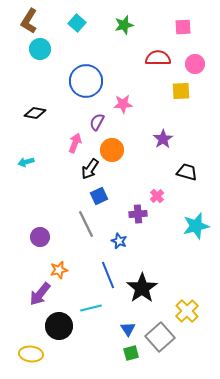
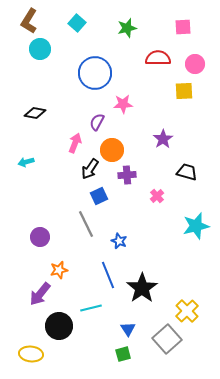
green star: moved 3 px right, 3 px down
blue circle: moved 9 px right, 8 px up
yellow square: moved 3 px right
purple cross: moved 11 px left, 39 px up
gray square: moved 7 px right, 2 px down
green square: moved 8 px left, 1 px down
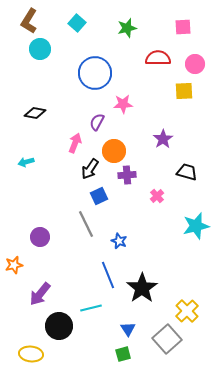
orange circle: moved 2 px right, 1 px down
orange star: moved 45 px left, 5 px up
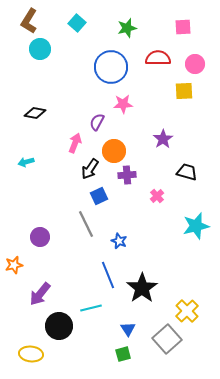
blue circle: moved 16 px right, 6 px up
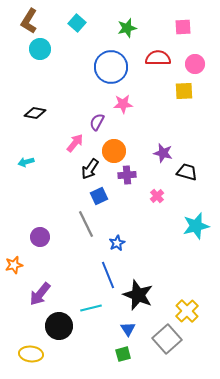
purple star: moved 14 px down; rotated 24 degrees counterclockwise
pink arrow: rotated 18 degrees clockwise
blue star: moved 2 px left, 2 px down; rotated 21 degrees clockwise
black star: moved 4 px left, 7 px down; rotated 16 degrees counterclockwise
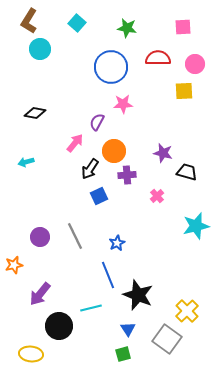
green star: rotated 24 degrees clockwise
gray line: moved 11 px left, 12 px down
gray square: rotated 12 degrees counterclockwise
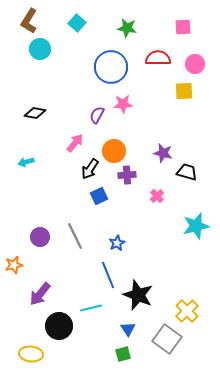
purple semicircle: moved 7 px up
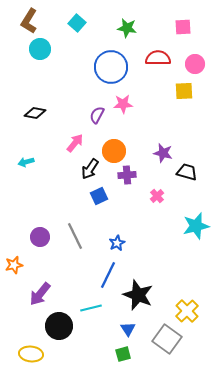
blue line: rotated 48 degrees clockwise
